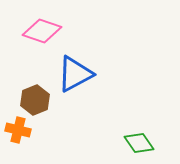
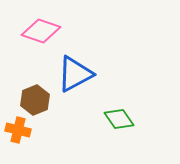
pink diamond: moved 1 px left
green diamond: moved 20 px left, 24 px up
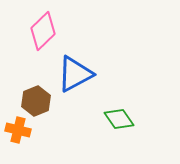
pink diamond: moved 2 px right; rotated 63 degrees counterclockwise
brown hexagon: moved 1 px right, 1 px down
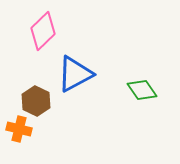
brown hexagon: rotated 12 degrees counterclockwise
green diamond: moved 23 px right, 29 px up
orange cross: moved 1 px right, 1 px up
